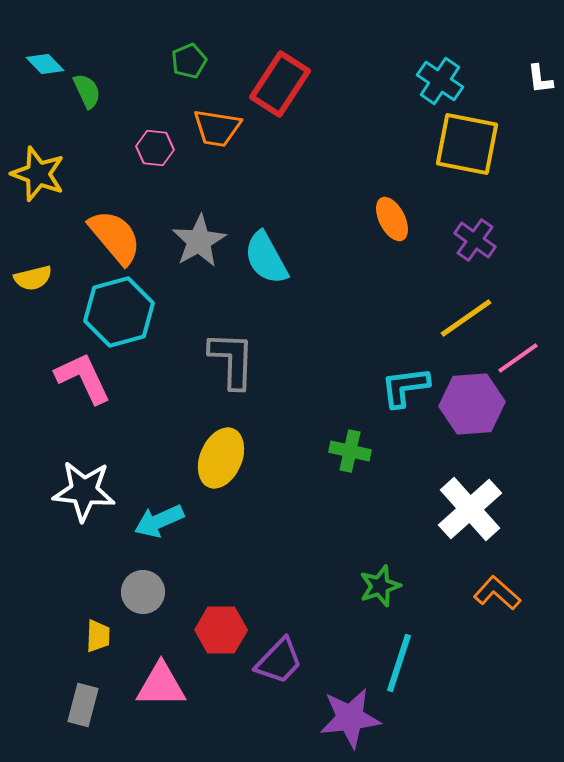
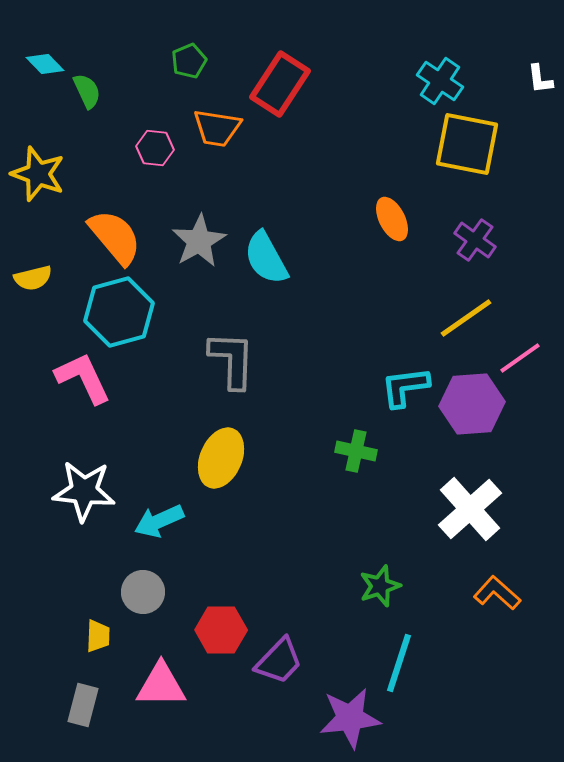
pink line: moved 2 px right
green cross: moved 6 px right
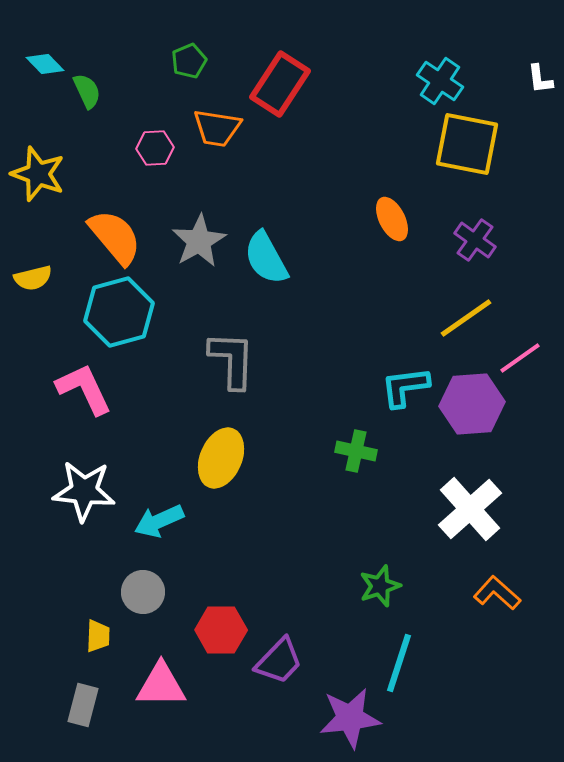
pink hexagon: rotated 9 degrees counterclockwise
pink L-shape: moved 1 px right, 11 px down
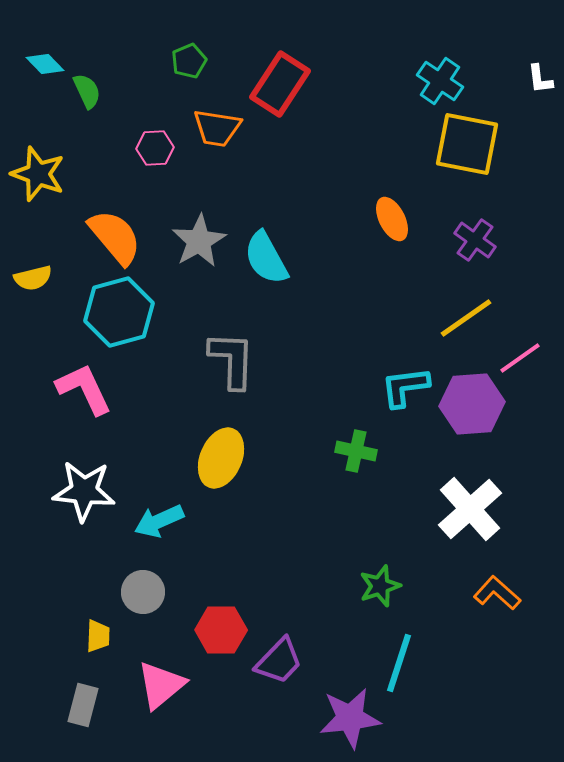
pink triangle: rotated 40 degrees counterclockwise
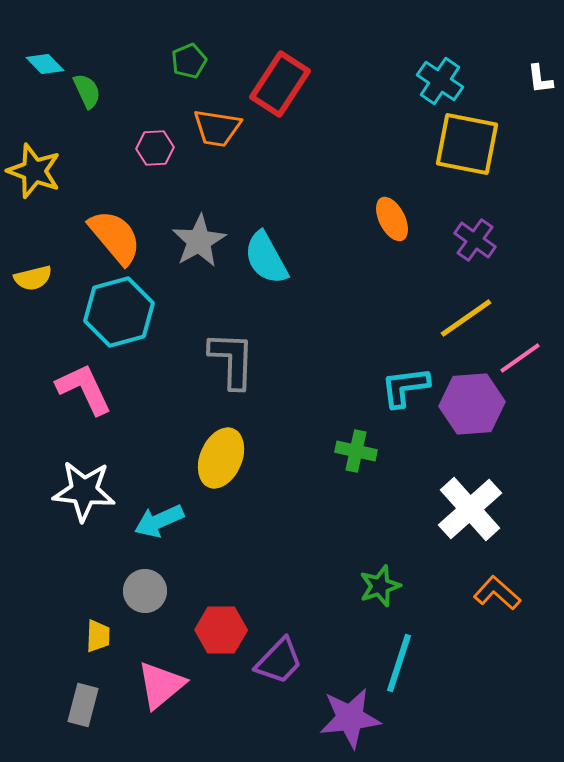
yellow star: moved 4 px left, 3 px up
gray circle: moved 2 px right, 1 px up
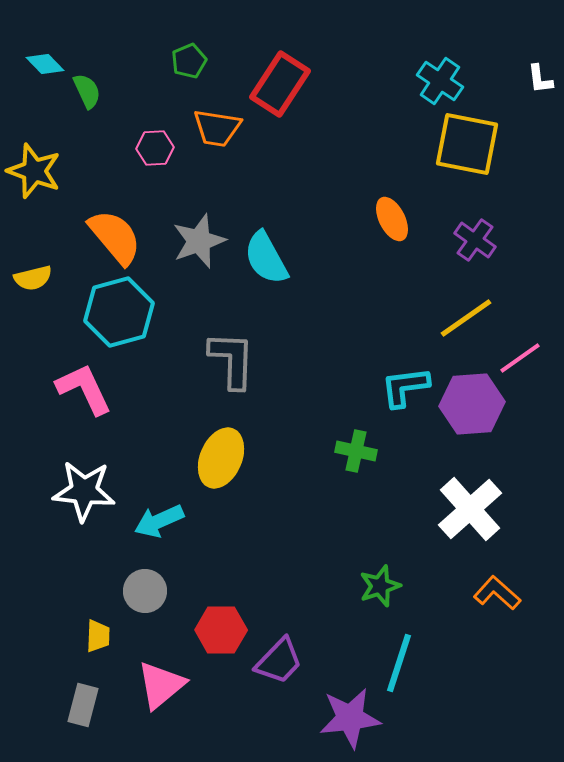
gray star: rotated 10 degrees clockwise
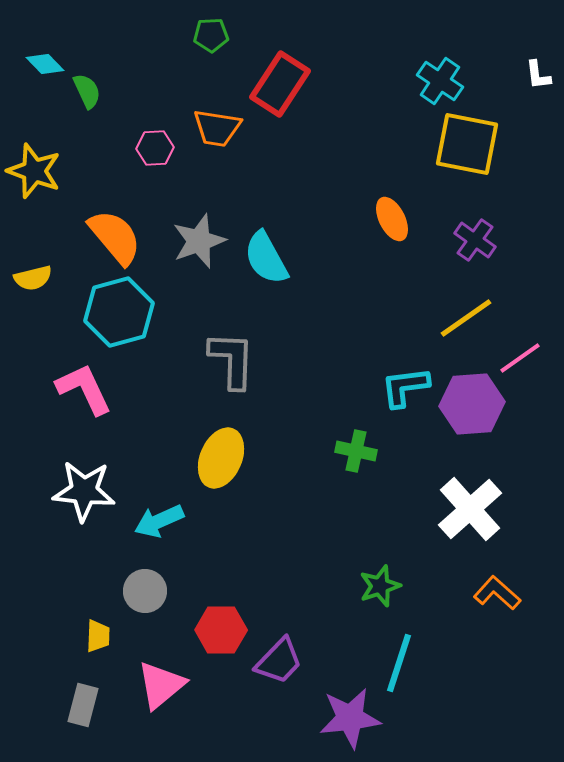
green pentagon: moved 22 px right, 26 px up; rotated 20 degrees clockwise
white L-shape: moved 2 px left, 4 px up
